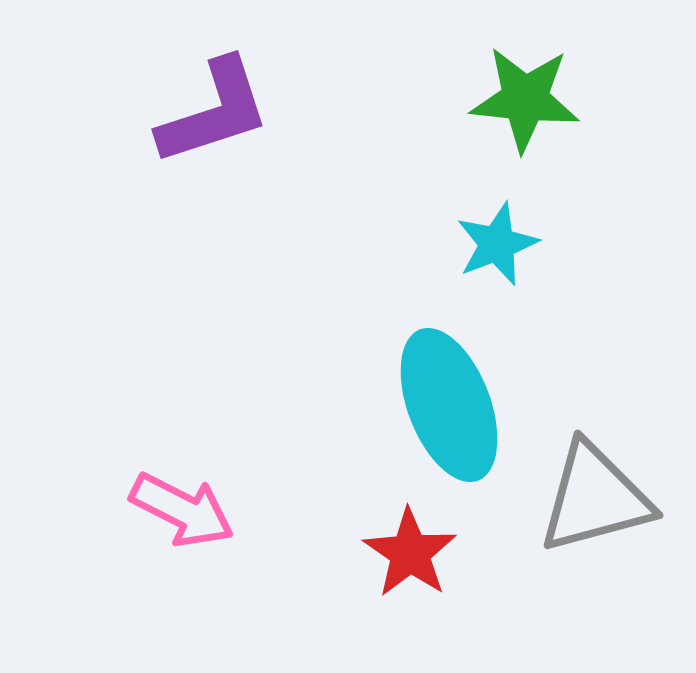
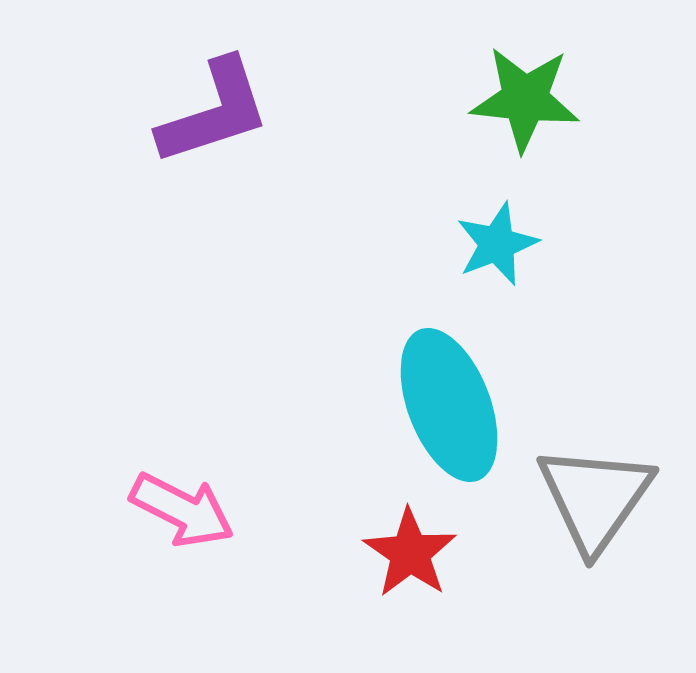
gray triangle: rotated 40 degrees counterclockwise
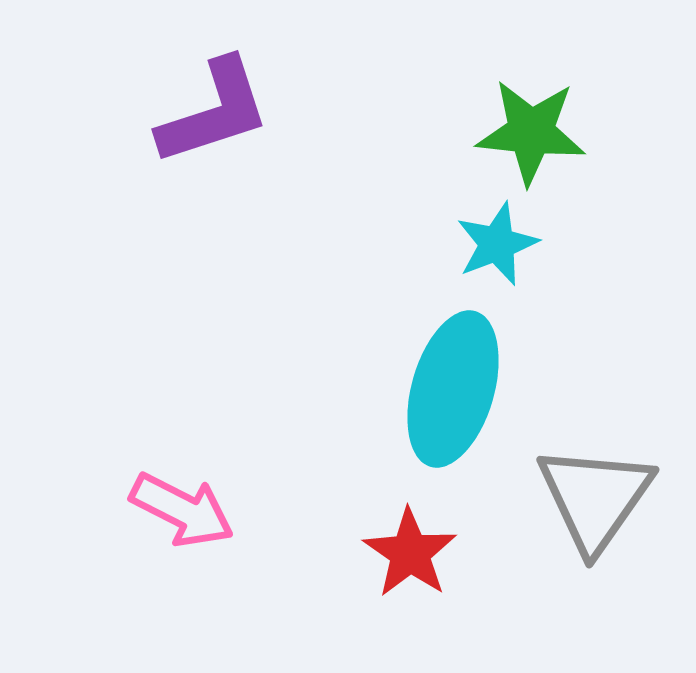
green star: moved 6 px right, 33 px down
cyan ellipse: moved 4 px right, 16 px up; rotated 37 degrees clockwise
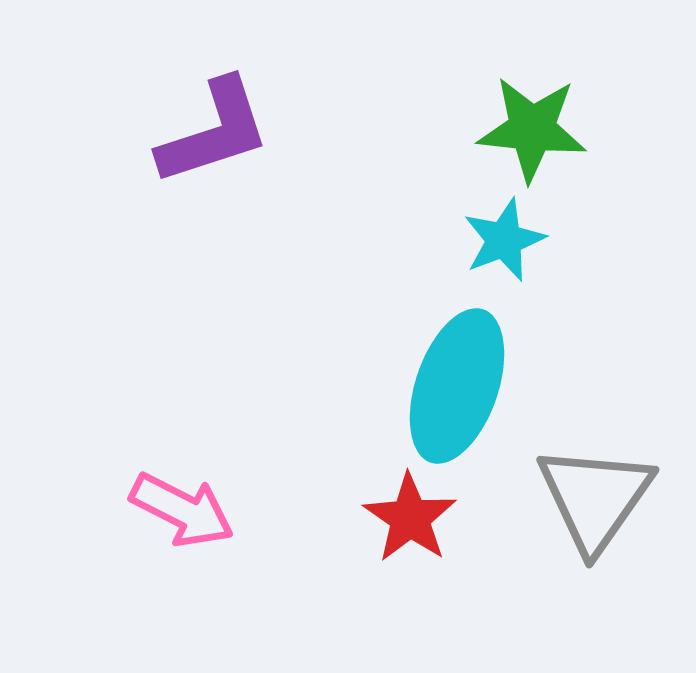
purple L-shape: moved 20 px down
green star: moved 1 px right, 3 px up
cyan star: moved 7 px right, 4 px up
cyan ellipse: moved 4 px right, 3 px up; rotated 3 degrees clockwise
red star: moved 35 px up
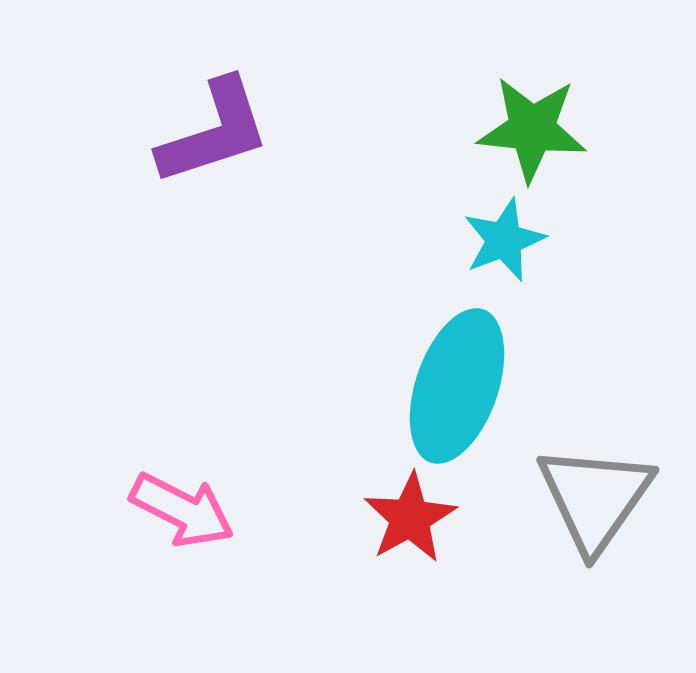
red star: rotated 8 degrees clockwise
